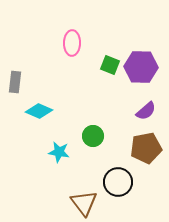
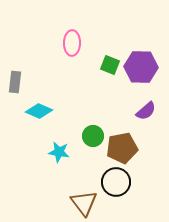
brown pentagon: moved 24 px left
black circle: moved 2 px left
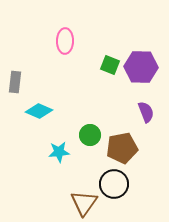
pink ellipse: moved 7 px left, 2 px up
purple semicircle: moved 1 px down; rotated 70 degrees counterclockwise
green circle: moved 3 px left, 1 px up
cyan star: rotated 15 degrees counterclockwise
black circle: moved 2 px left, 2 px down
brown triangle: rotated 12 degrees clockwise
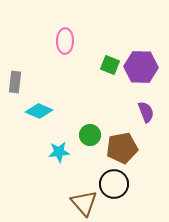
brown triangle: rotated 16 degrees counterclockwise
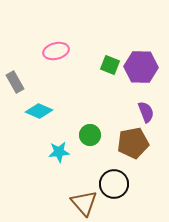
pink ellipse: moved 9 px left, 10 px down; rotated 75 degrees clockwise
gray rectangle: rotated 35 degrees counterclockwise
brown pentagon: moved 11 px right, 5 px up
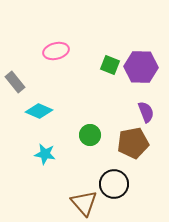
gray rectangle: rotated 10 degrees counterclockwise
cyan star: moved 14 px left, 2 px down; rotated 15 degrees clockwise
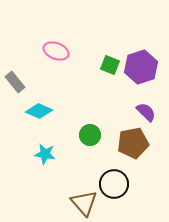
pink ellipse: rotated 35 degrees clockwise
purple hexagon: rotated 20 degrees counterclockwise
purple semicircle: rotated 25 degrees counterclockwise
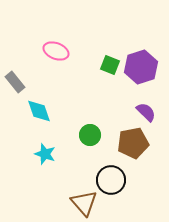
cyan diamond: rotated 48 degrees clockwise
cyan star: rotated 10 degrees clockwise
black circle: moved 3 px left, 4 px up
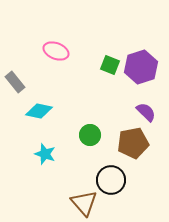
cyan diamond: rotated 60 degrees counterclockwise
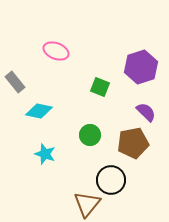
green square: moved 10 px left, 22 px down
brown triangle: moved 3 px right, 1 px down; rotated 20 degrees clockwise
